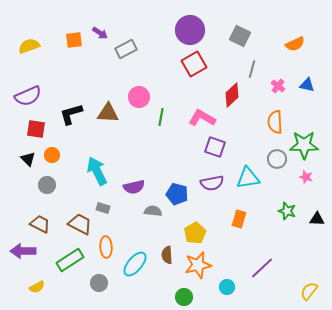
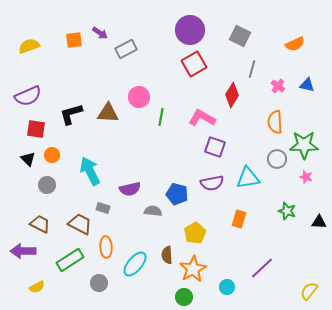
red diamond at (232, 95): rotated 15 degrees counterclockwise
cyan arrow at (97, 171): moved 7 px left
purple semicircle at (134, 187): moved 4 px left, 2 px down
black triangle at (317, 219): moved 2 px right, 3 px down
orange star at (198, 265): moved 5 px left, 4 px down; rotated 16 degrees counterclockwise
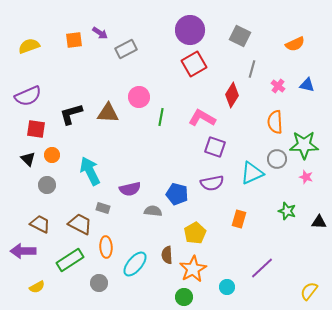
cyan triangle at (248, 178): moved 4 px right, 5 px up; rotated 15 degrees counterclockwise
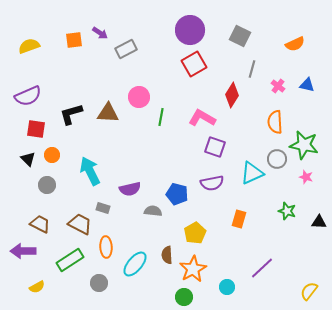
green star at (304, 145): rotated 12 degrees clockwise
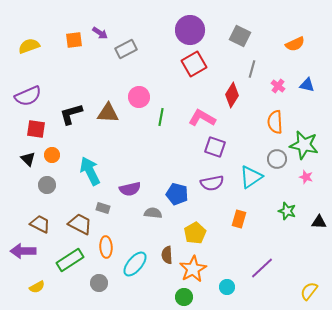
cyan triangle at (252, 173): moved 1 px left, 4 px down; rotated 10 degrees counterclockwise
gray semicircle at (153, 211): moved 2 px down
